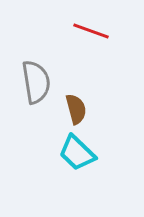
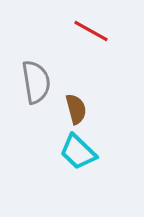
red line: rotated 9 degrees clockwise
cyan trapezoid: moved 1 px right, 1 px up
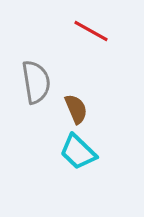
brown semicircle: rotated 8 degrees counterclockwise
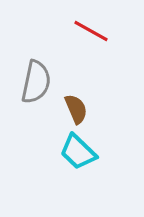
gray semicircle: rotated 21 degrees clockwise
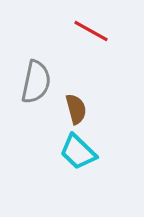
brown semicircle: rotated 8 degrees clockwise
